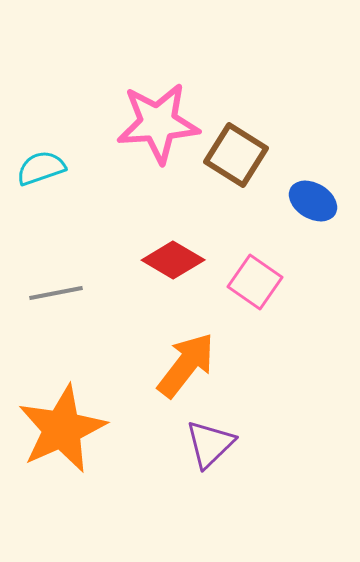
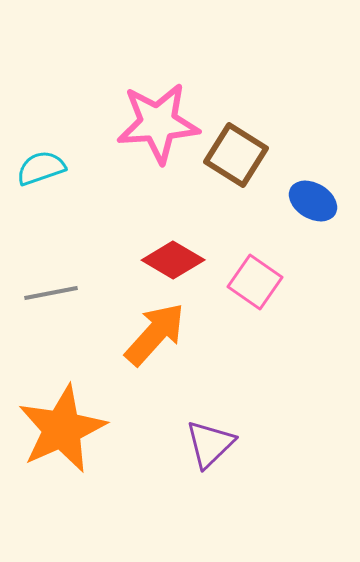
gray line: moved 5 px left
orange arrow: moved 31 px left, 31 px up; rotated 4 degrees clockwise
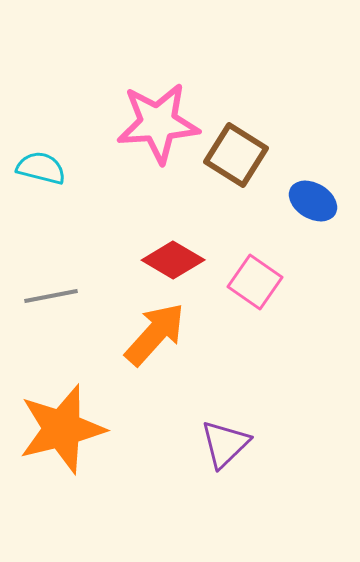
cyan semicircle: rotated 33 degrees clockwise
gray line: moved 3 px down
orange star: rotated 10 degrees clockwise
purple triangle: moved 15 px right
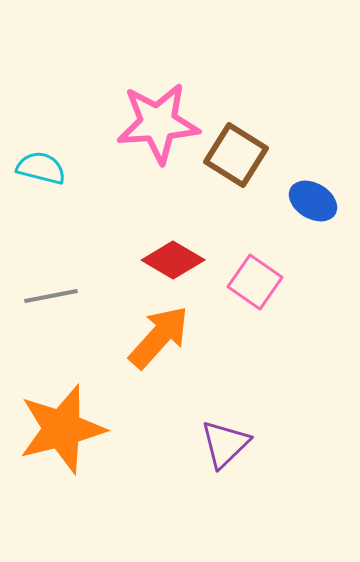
orange arrow: moved 4 px right, 3 px down
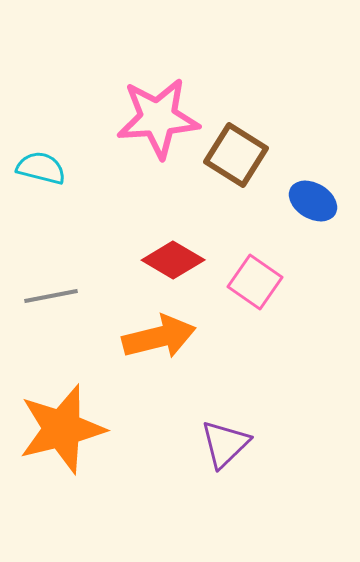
pink star: moved 5 px up
orange arrow: rotated 34 degrees clockwise
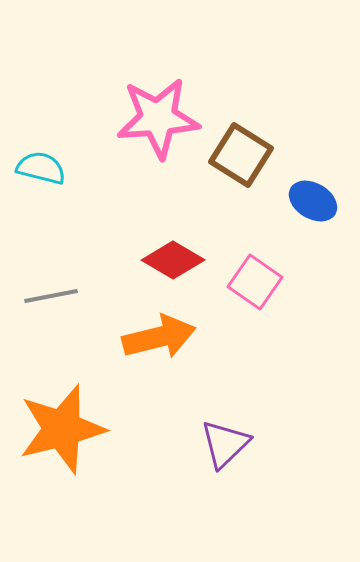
brown square: moved 5 px right
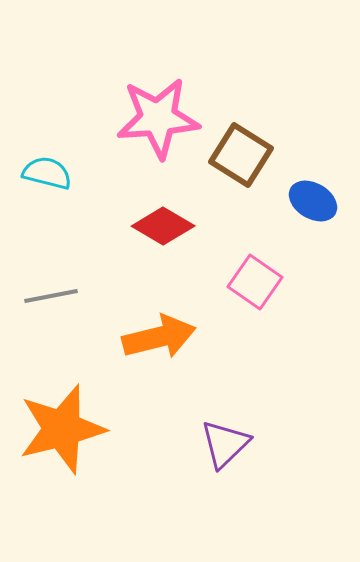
cyan semicircle: moved 6 px right, 5 px down
red diamond: moved 10 px left, 34 px up
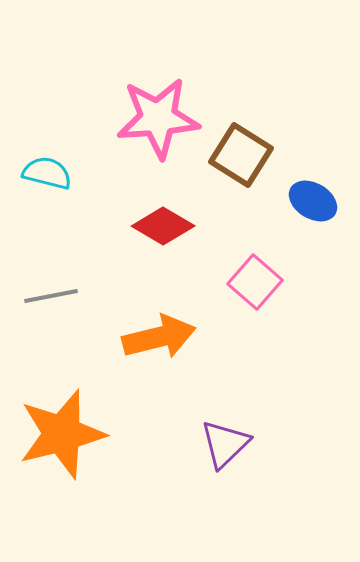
pink square: rotated 6 degrees clockwise
orange star: moved 5 px down
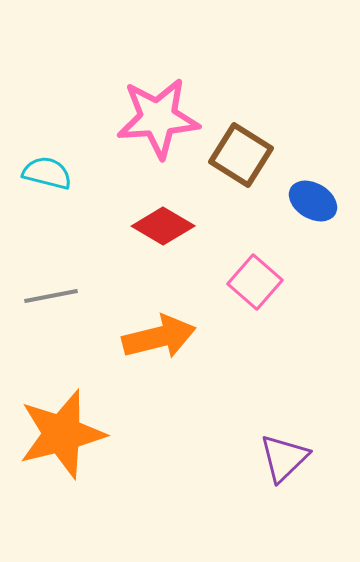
purple triangle: moved 59 px right, 14 px down
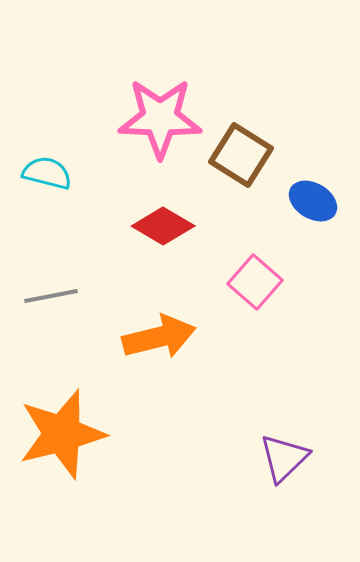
pink star: moved 2 px right; rotated 6 degrees clockwise
